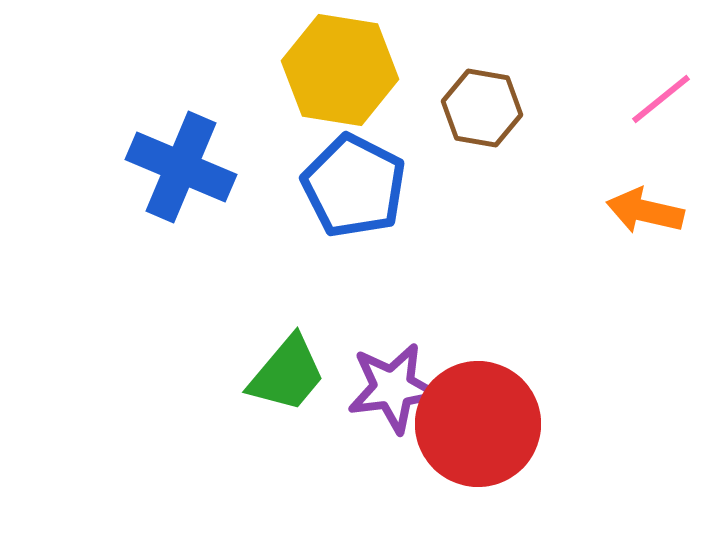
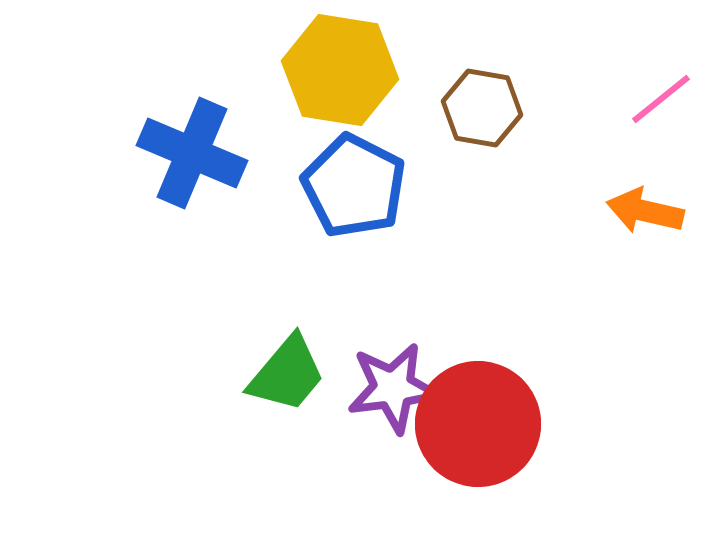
blue cross: moved 11 px right, 14 px up
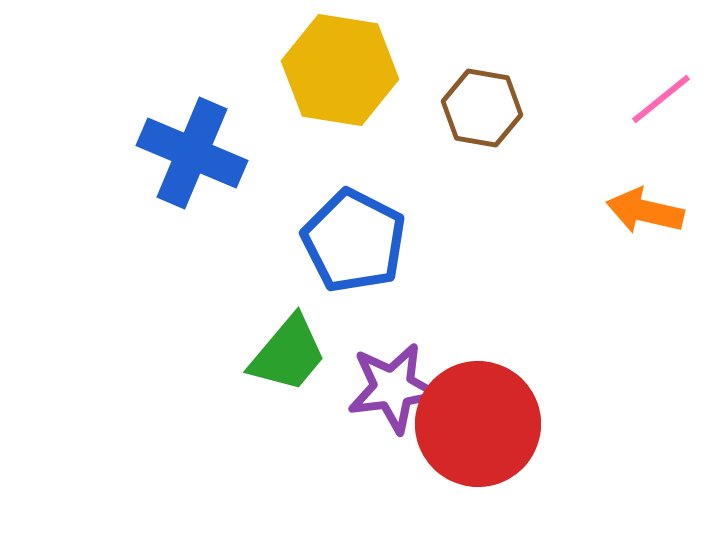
blue pentagon: moved 55 px down
green trapezoid: moved 1 px right, 20 px up
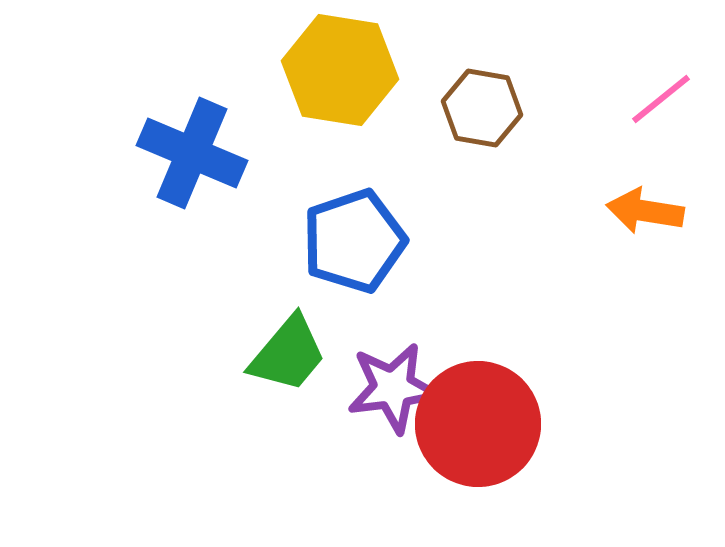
orange arrow: rotated 4 degrees counterclockwise
blue pentagon: rotated 26 degrees clockwise
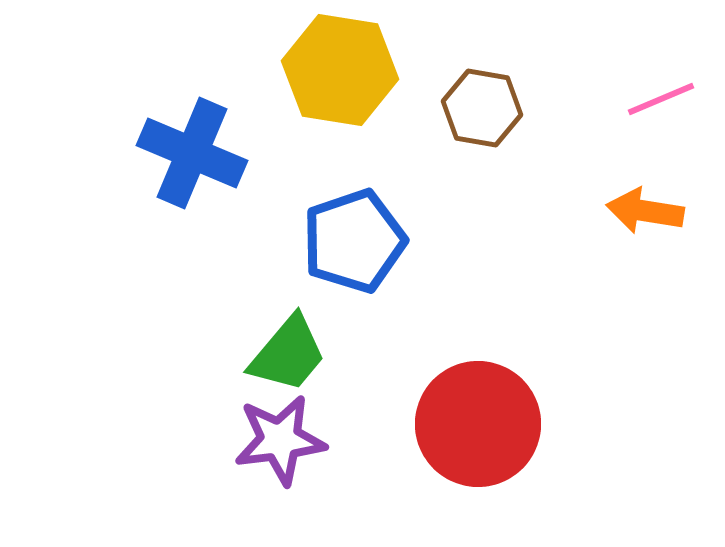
pink line: rotated 16 degrees clockwise
purple star: moved 113 px left, 52 px down
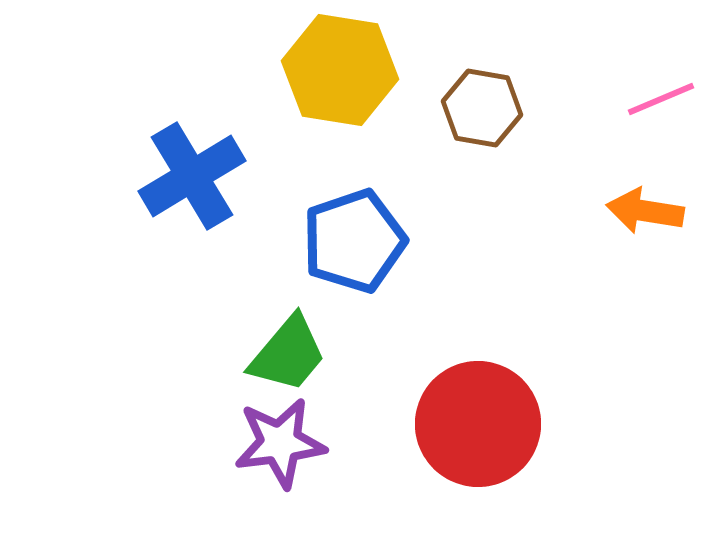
blue cross: moved 23 px down; rotated 36 degrees clockwise
purple star: moved 3 px down
